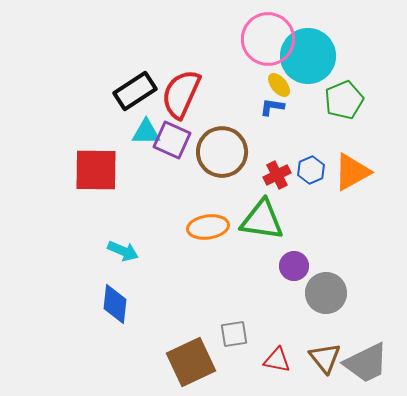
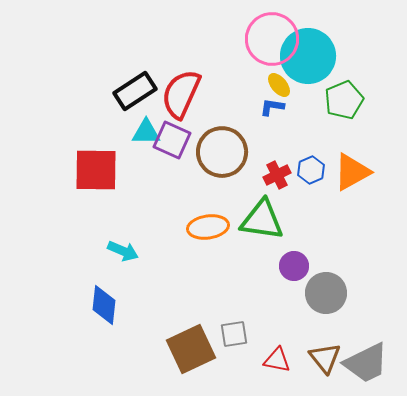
pink circle: moved 4 px right
blue diamond: moved 11 px left, 1 px down
brown square: moved 13 px up
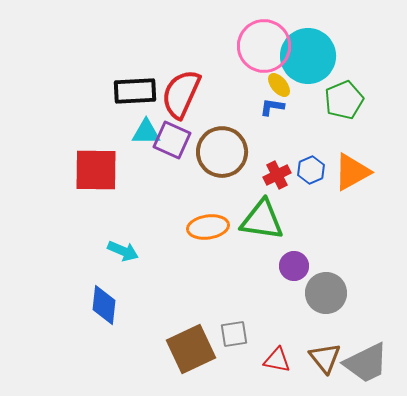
pink circle: moved 8 px left, 7 px down
black rectangle: rotated 30 degrees clockwise
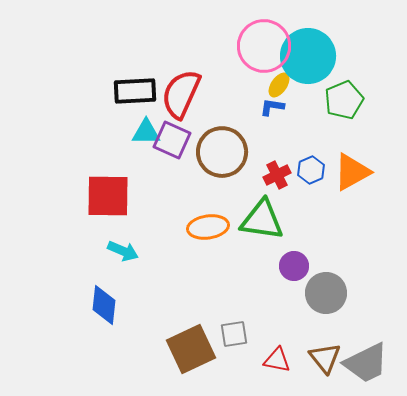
yellow ellipse: rotated 75 degrees clockwise
red square: moved 12 px right, 26 px down
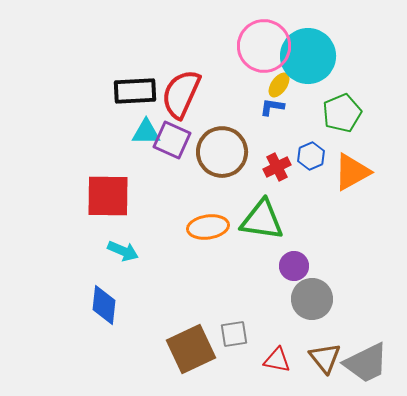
green pentagon: moved 2 px left, 13 px down
blue hexagon: moved 14 px up
red cross: moved 8 px up
gray circle: moved 14 px left, 6 px down
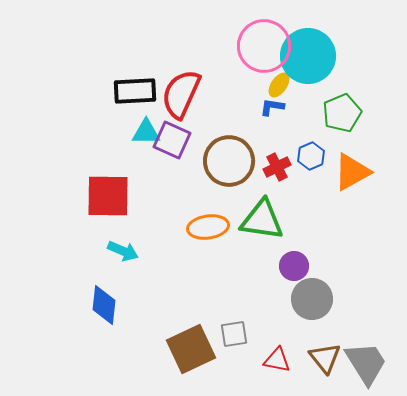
brown circle: moved 7 px right, 9 px down
gray trapezoid: rotated 96 degrees counterclockwise
